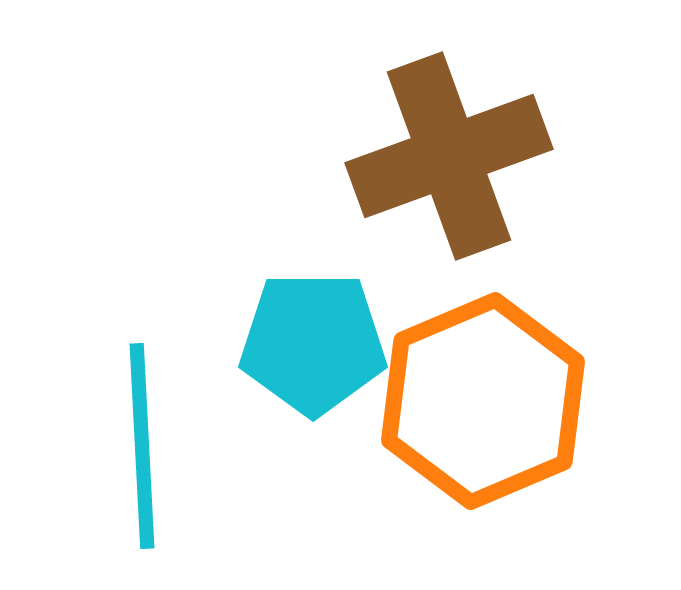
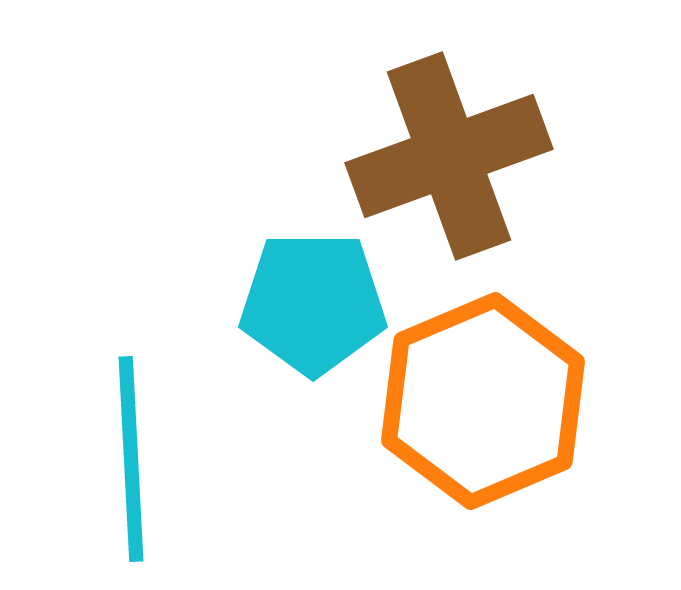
cyan pentagon: moved 40 px up
cyan line: moved 11 px left, 13 px down
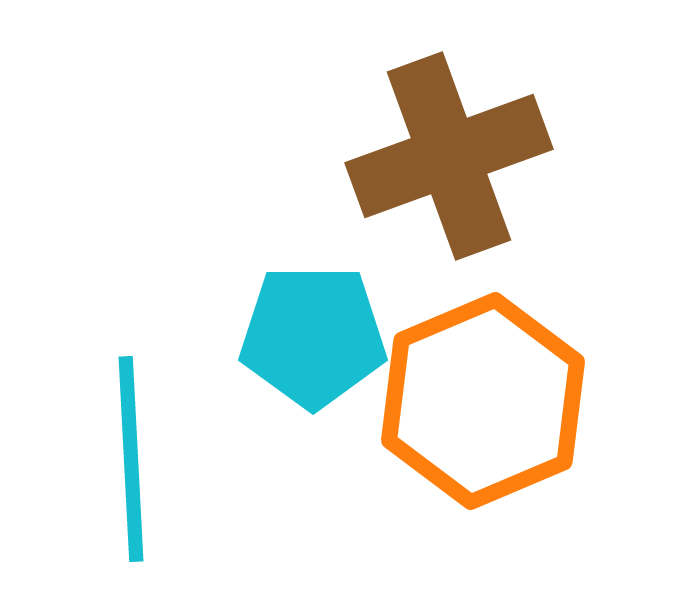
cyan pentagon: moved 33 px down
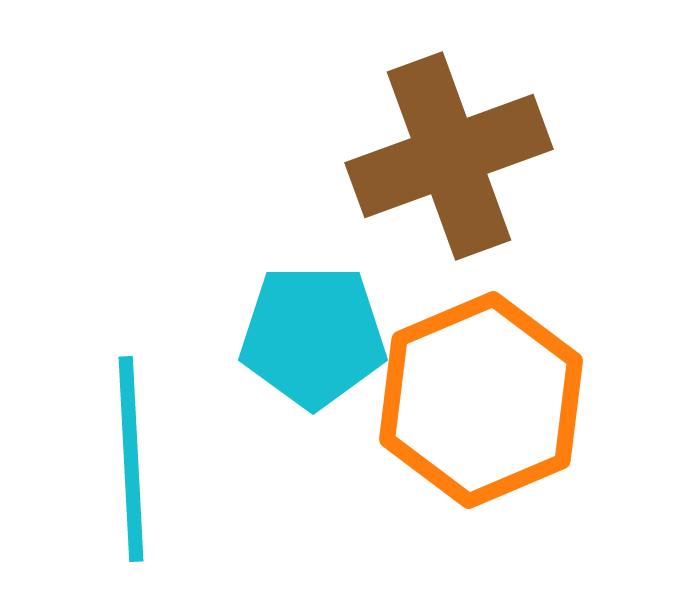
orange hexagon: moved 2 px left, 1 px up
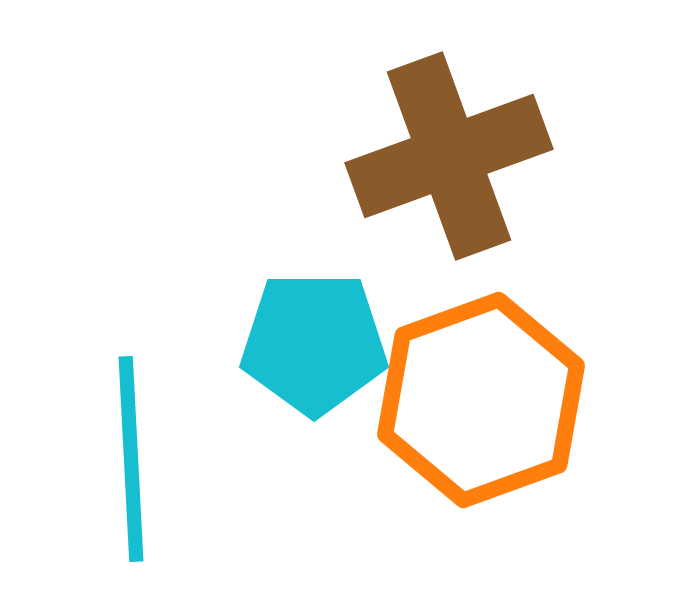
cyan pentagon: moved 1 px right, 7 px down
orange hexagon: rotated 3 degrees clockwise
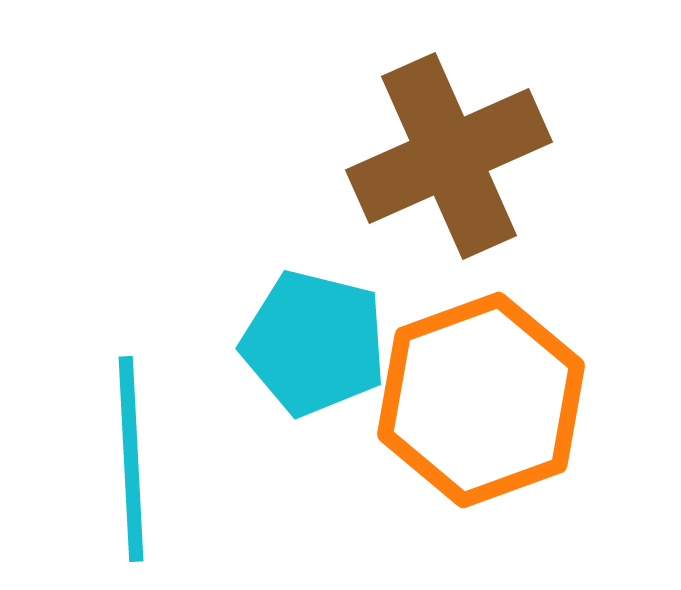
brown cross: rotated 4 degrees counterclockwise
cyan pentagon: rotated 14 degrees clockwise
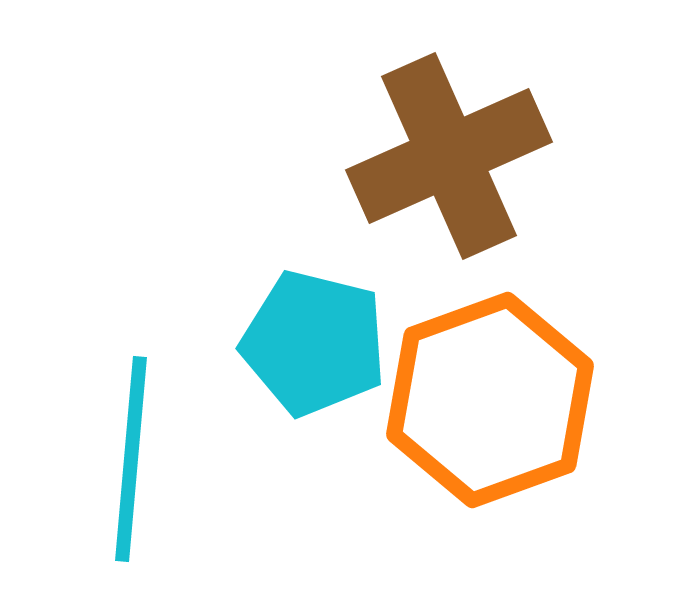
orange hexagon: moved 9 px right
cyan line: rotated 8 degrees clockwise
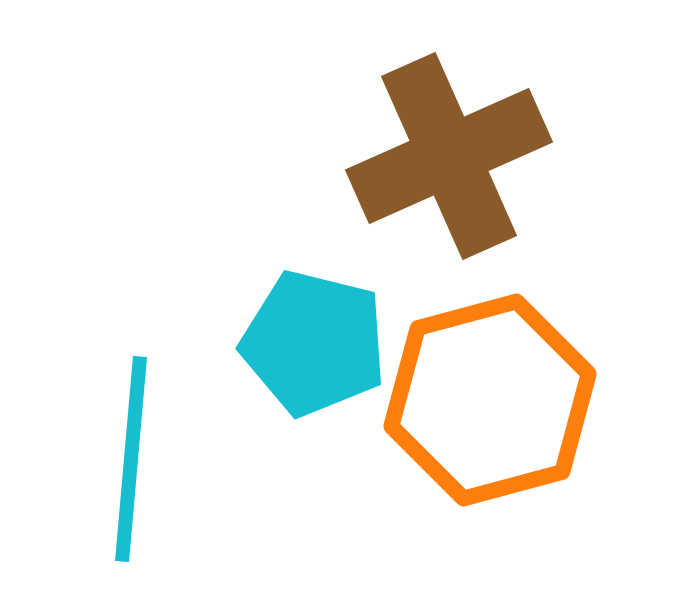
orange hexagon: rotated 5 degrees clockwise
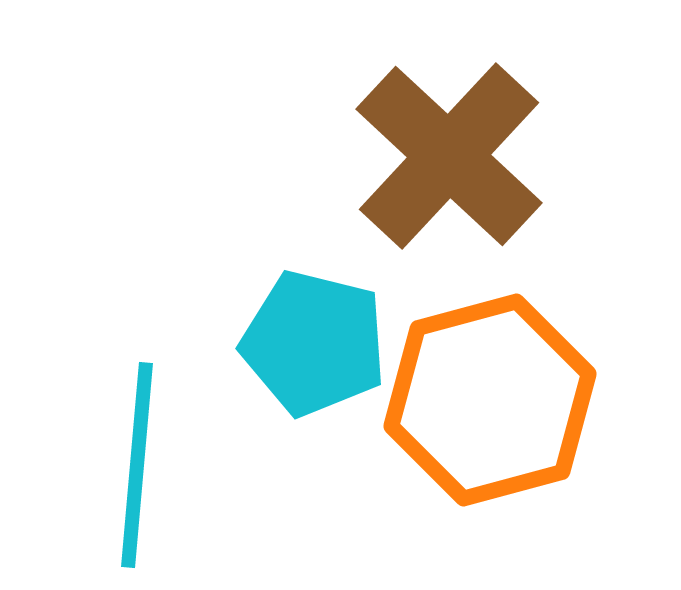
brown cross: rotated 23 degrees counterclockwise
cyan line: moved 6 px right, 6 px down
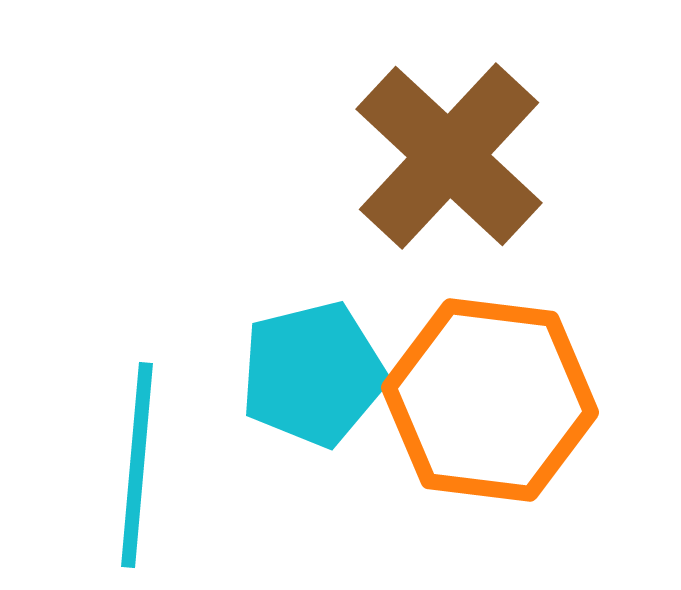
cyan pentagon: moved 1 px left, 31 px down; rotated 28 degrees counterclockwise
orange hexagon: rotated 22 degrees clockwise
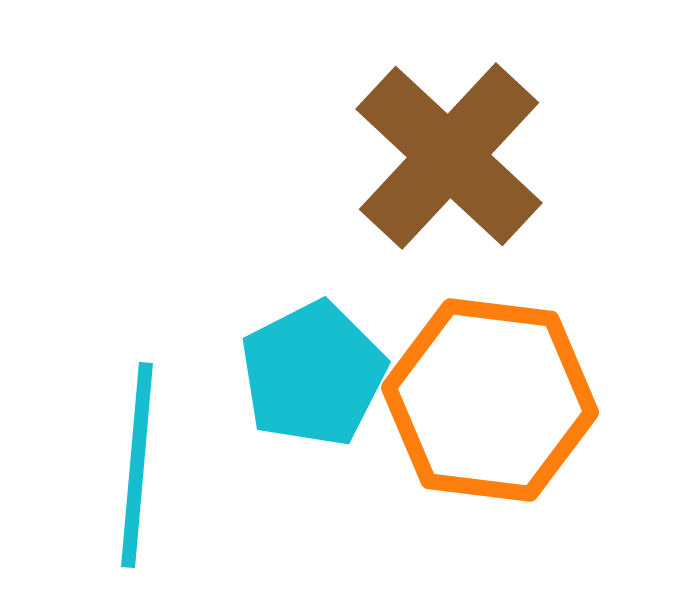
cyan pentagon: rotated 13 degrees counterclockwise
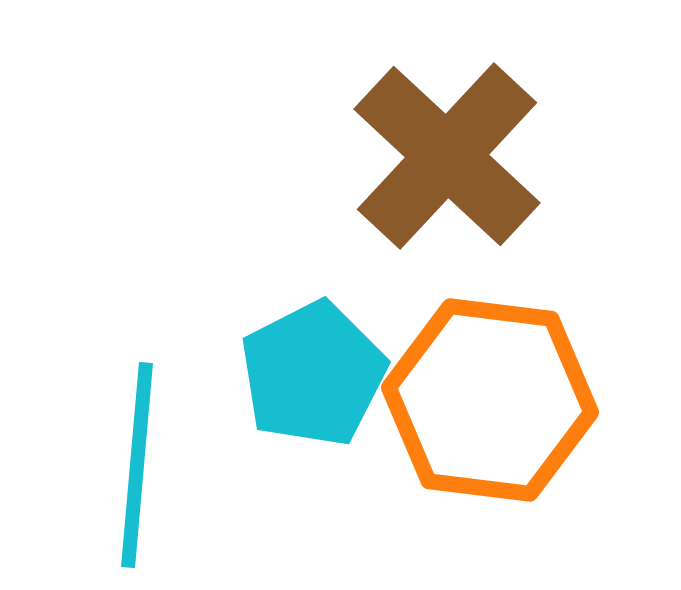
brown cross: moved 2 px left
